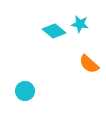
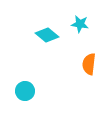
cyan diamond: moved 7 px left, 4 px down
orange semicircle: rotated 55 degrees clockwise
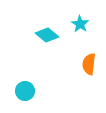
cyan star: rotated 24 degrees clockwise
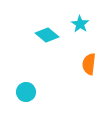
cyan circle: moved 1 px right, 1 px down
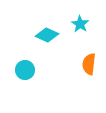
cyan diamond: rotated 15 degrees counterclockwise
cyan circle: moved 1 px left, 22 px up
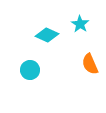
orange semicircle: moved 1 px right; rotated 30 degrees counterclockwise
cyan circle: moved 5 px right
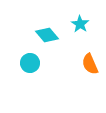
cyan diamond: rotated 25 degrees clockwise
cyan circle: moved 7 px up
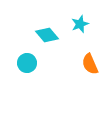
cyan star: rotated 18 degrees clockwise
cyan circle: moved 3 px left
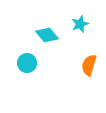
orange semicircle: moved 1 px left, 1 px down; rotated 40 degrees clockwise
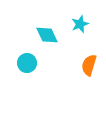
cyan diamond: rotated 15 degrees clockwise
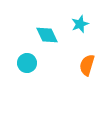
orange semicircle: moved 2 px left
